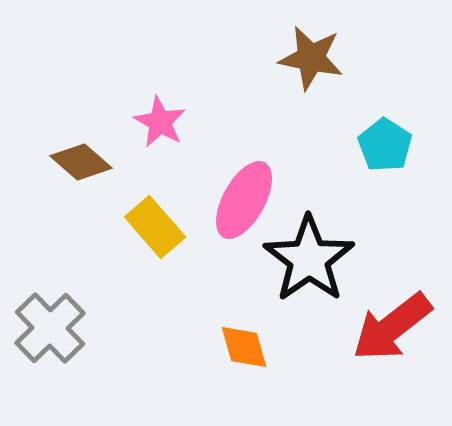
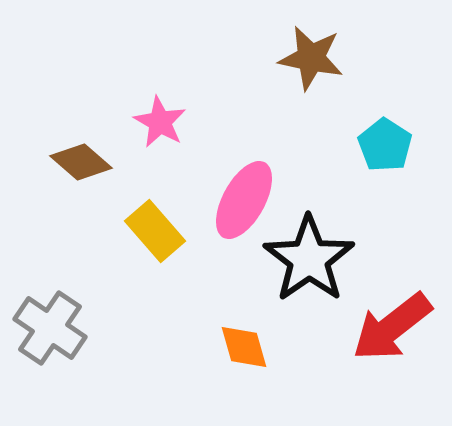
yellow rectangle: moved 4 px down
gray cross: rotated 12 degrees counterclockwise
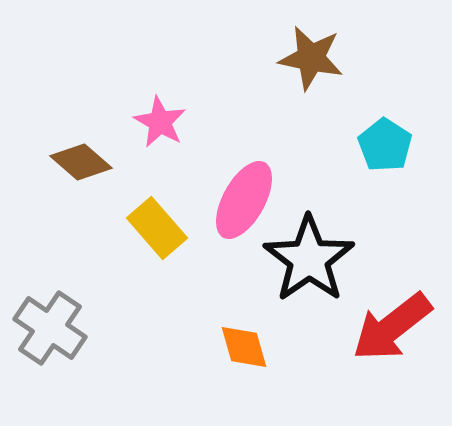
yellow rectangle: moved 2 px right, 3 px up
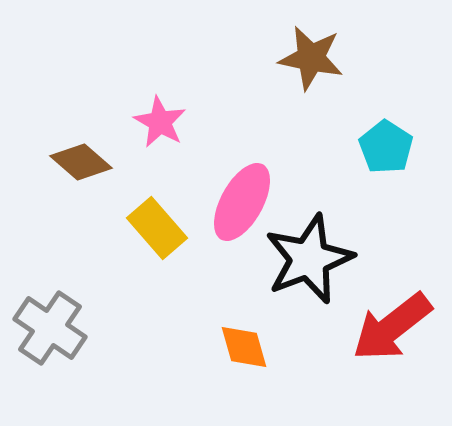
cyan pentagon: moved 1 px right, 2 px down
pink ellipse: moved 2 px left, 2 px down
black star: rotated 14 degrees clockwise
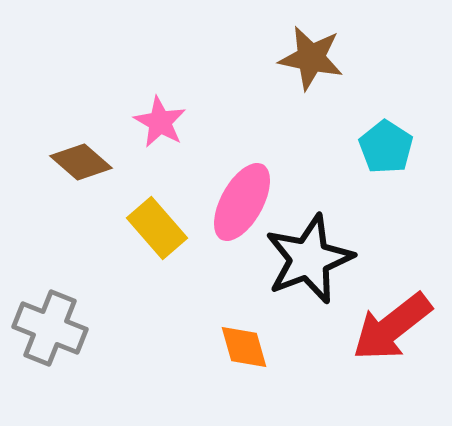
gray cross: rotated 12 degrees counterclockwise
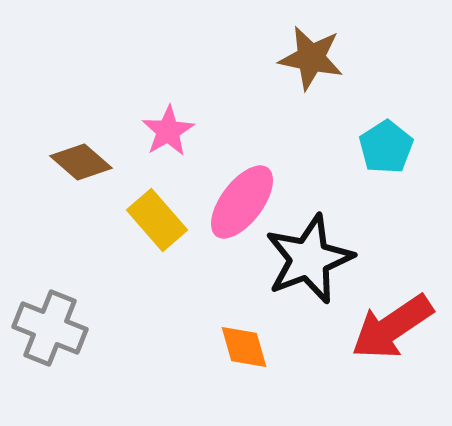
pink star: moved 8 px right, 9 px down; rotated 12 degrees clockwise
cyan pentagon: rotated 6 degrees clockwise
pink ellipse: rotated 8 degrees clockwise
yellow rectangle: moved 8 px up
red arrow: rotated 4 degrees clockwise
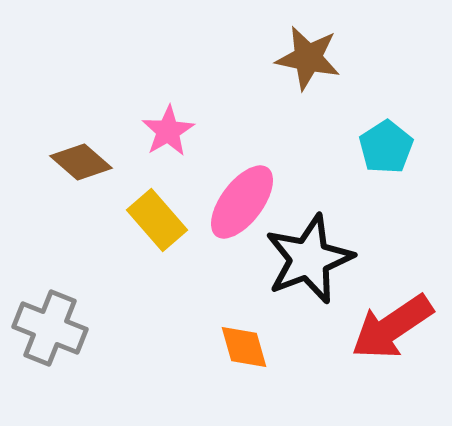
brown star: moved 3 px left
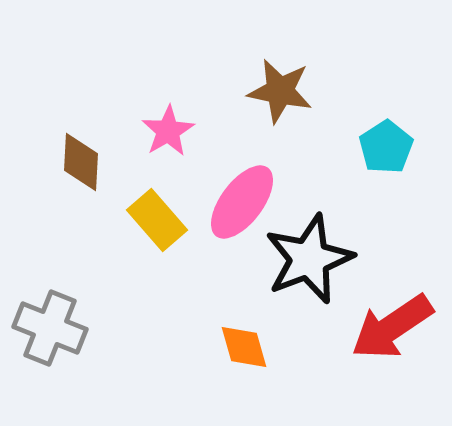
brown star: moved 28 px left, 33 px down
brown diamond: rotated 52 degrees clockwise
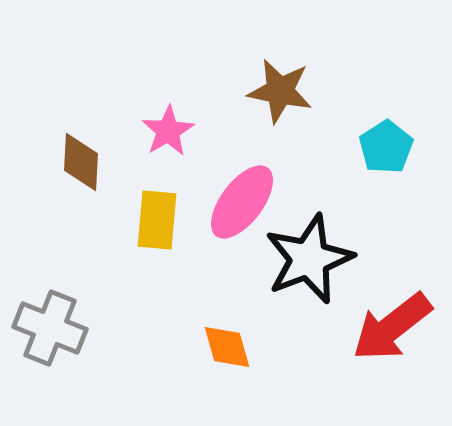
yellow rectangle: rotated 46 degrees clockwise
red arrow: rotated 4 degrees counterclockwise
orange diamond: moved 17 px left
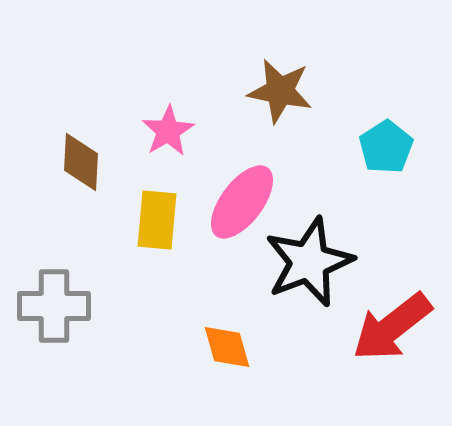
black star: moved 3 px down
gray cross: moved 4 px right, 22 px up; rotated 22 degrees counterclockwise
